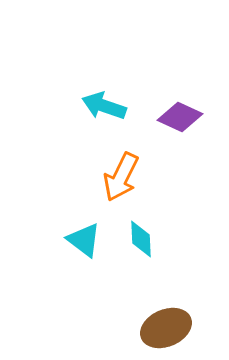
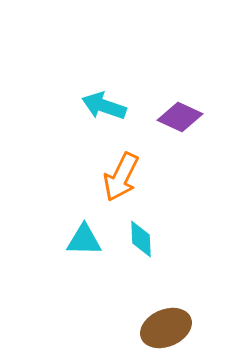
cyan triangle: rotated 36 degrees counterclockwise
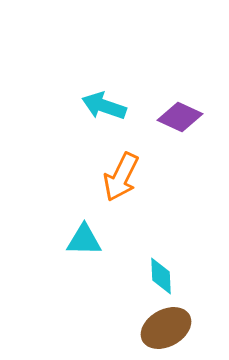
cyan diamond: moved 20 px right, 37 px down
brown ellipse: rotated 6 degrees counterclockwise
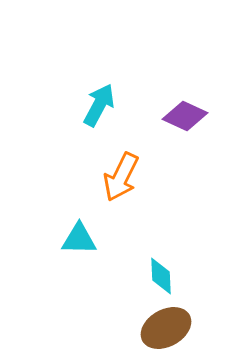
cyan arrow: moved 5 px left, 1 px up; rotated 99 degrees clockwise
purple diamond: moved 5 px right, 1 px up
cyan triangle: moved 5 px left, 1 px up
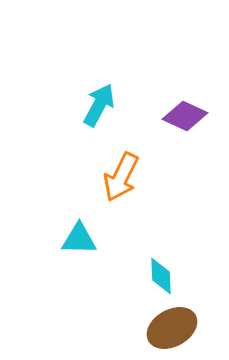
brown ellipse: moved 6 px right
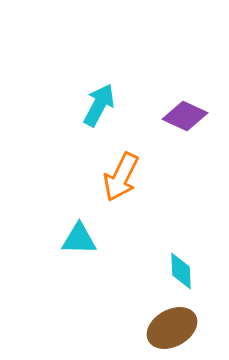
cyan diamond: moved 20 px right, 5 px up
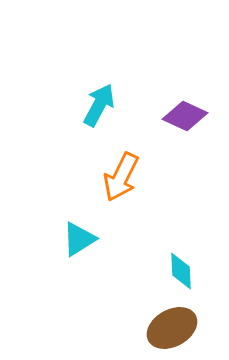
cyan triangle: rotated 33 degrees counterclockwise
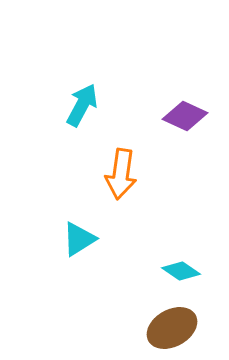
cyan arrow: moved 17 px left
orange arrow: moved 3 px up; rotated 18 degrees counterclockwise
cyan diamond: rotated 54 degrees counterclockwise
